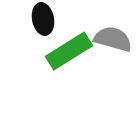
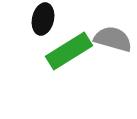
black ellipse: rotated 24 degrees clockwise
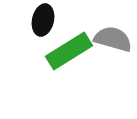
black ellipse: moved 1 px down
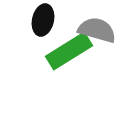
gray semicircle: moved 16 px left, 9 px up
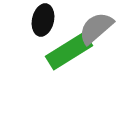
gray semicircle: moved 1 px left, 2 px up; rotated 57 degrees counterclockwise
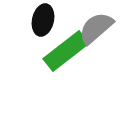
green rectangle: moved 3 px left; rotated 6 degrees counterclockwise
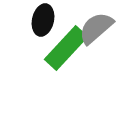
green rectangle: moved 3 px up; rotated 9 degrees counterclockwise
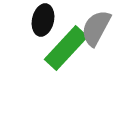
gray semicircle: rotated 21 degrees counterclockwise
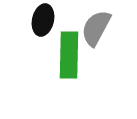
green rectangle: moved 3 px right, 7 px down; rotated 42 degrees counterclockwise
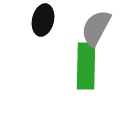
green rectangle: moved 17 px right, 11 px down
